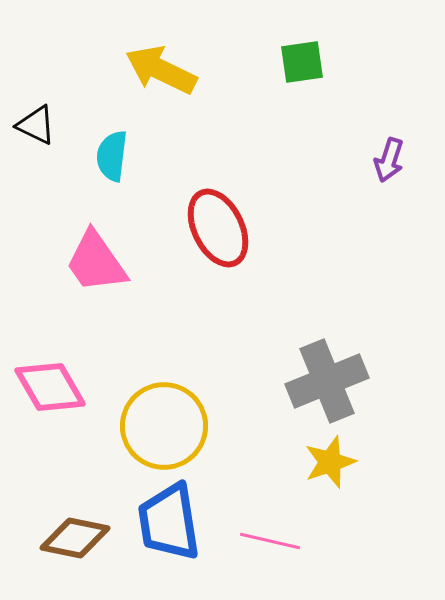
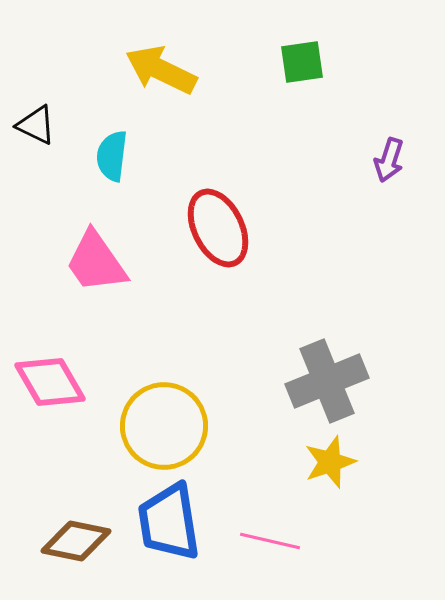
pink diamond: moved 5 px up
brown diamond: moved 1 px right, 3 px down
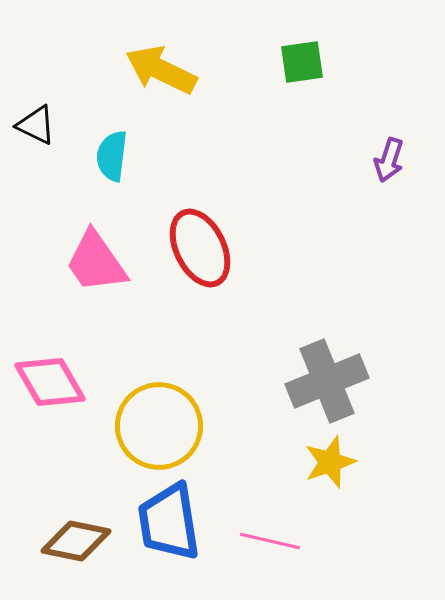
red ellipse: moved 18 px left, 20 px down
yellow circle: moved 5 px left
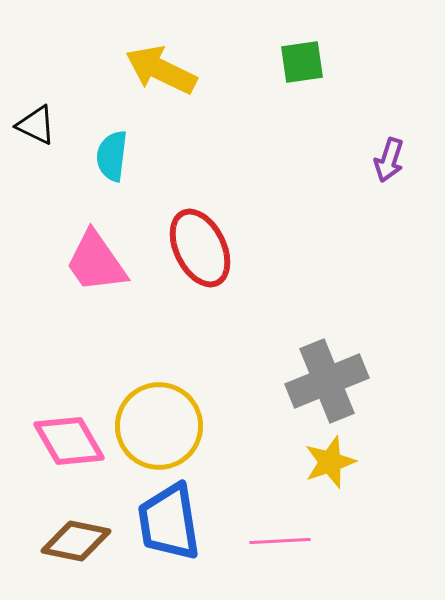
pink diamond: moved 19 px right, 59 px down
pink line: moved 10 px right; rotated 16 degrees counterclockwise
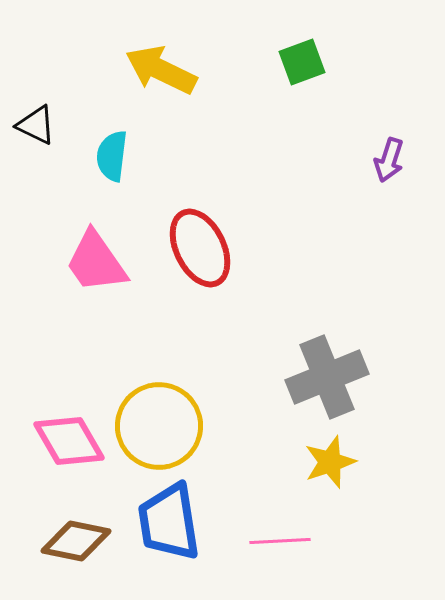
green square: rotated 12 degrees counterclockwise
gray cross: moved 4 px up
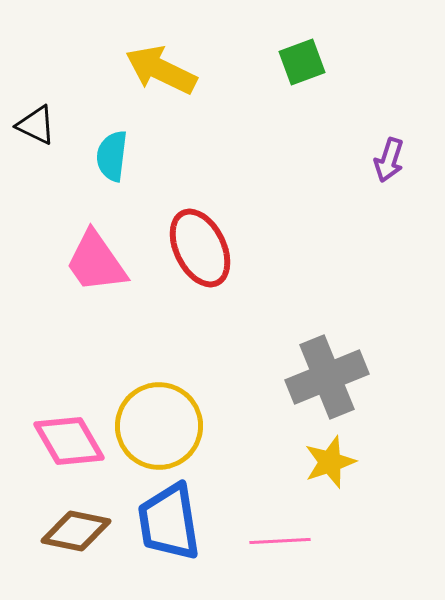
brown diamond: moved 10 px up
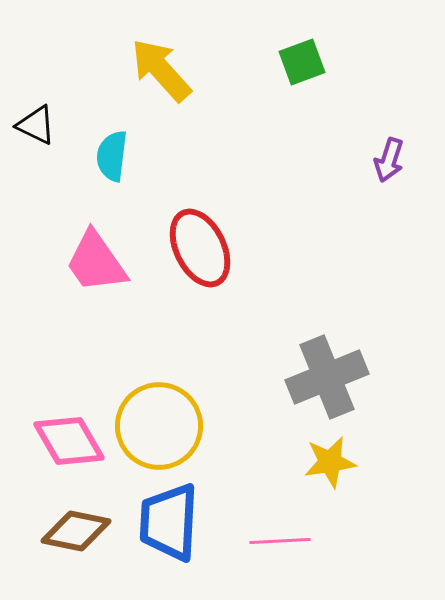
yellow arrow: rotated 22 degrees clockwise
yellow star: rotated 10 degrees clockwise
blue trapezoid: rotated 12 degrees clockwise
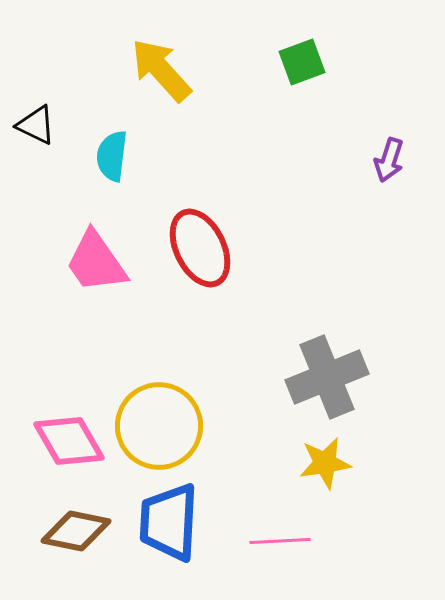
yellow star: moved 5 px left, 1 px down
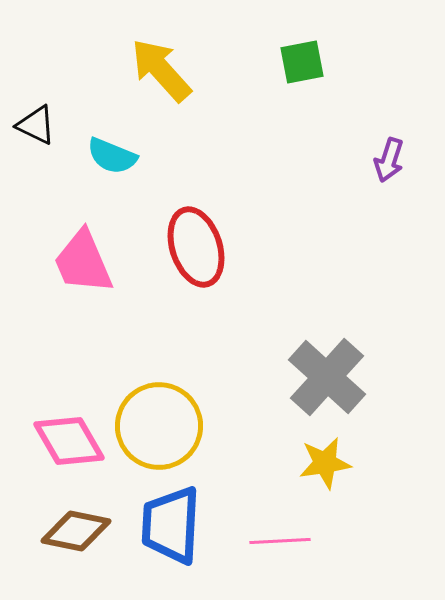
green square: rotated 9 degrees clockwise
cyan semicircle: rotated 75 degrees counterclockwise
red ellipse: moved 4 px left, 1 px up; rotated 8 degrees clockwise
pink trapezoid: moved 13 px left; rotated 12 degrees clockwise
gray cross: rotated 26 degrees counterclockwise
blue trapezoid: moved 2 px right, 3 px down
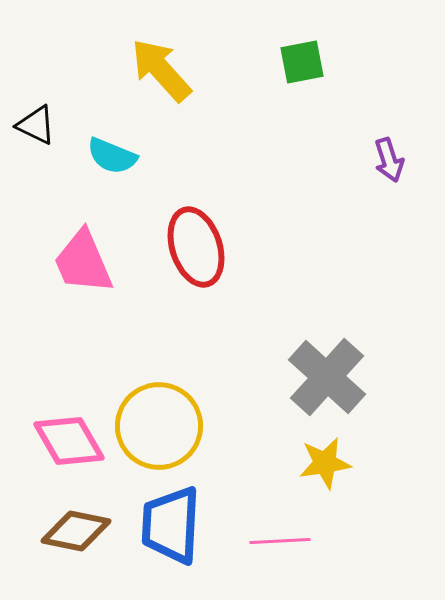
purple arrow: rotated 36 degrees counterclockwise
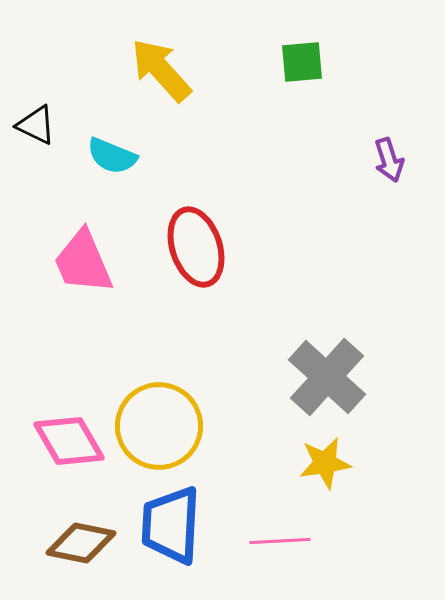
green square: rotated 6 degrees clockwise
brown diamond: moved 5 px right, 12 px down
